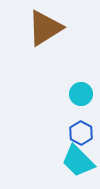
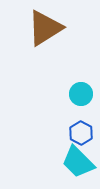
cyan trapezoid: moved 1 px down
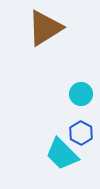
cyan trapezoid: moved 16 px left, 8 px up
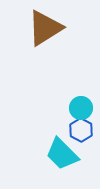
cyan circle: moved 14 px down
blue hexagon: moved 3 px up
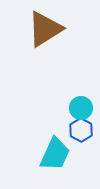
brown triangle: moved 1 px down
cyan trapezoid: moved 7 px left; rotated 111 degrees counterclockwise
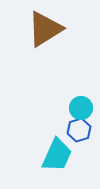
blue hexagon: moved 2 px left; rotated 15 degrees clockwise
cyan trapezoid: moved 2 px right, 1 px down
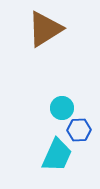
cyan circle: moved 19 px left
blue hexagon: rotated 15 degrees clockwise
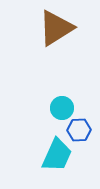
brown triangle: moved 11 px right, 1 px up
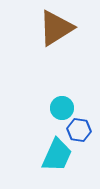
blue hexagon: rotated 10 degrees clockwise
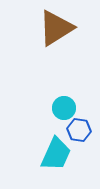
cyan circle: moved 2 px right
cyan trapezoid: moved 1 px left, 1 px up
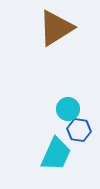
cyan circle: moved 4 px right, 1 px down
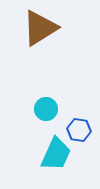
brown triangle: moved 16 px left
cyan circle: moved 22 px left
